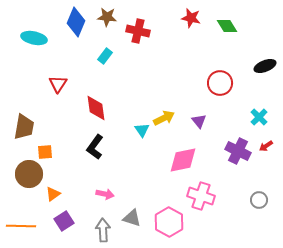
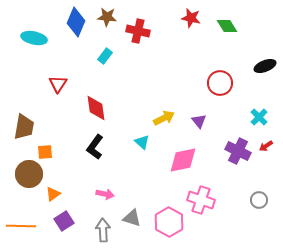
cyan triangle: moved 12 px down; rotated 14 degrees counterclockwise
pink cross: moved 4 px down
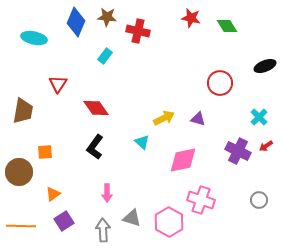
red diamond: rotated 28 degrees counterclockwise
purple triangle: moved 1 px left, 2 px up; rotated 35 degrees counterclockwise
brown trapezoid: moved 1 px left, 16 px up
brown circle: moved 10 px left, 2 px up
pink arrow: moved 2 px right, 1 px up; rotated 78 degrees clockwise
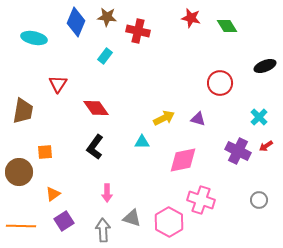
cyan triangle: rotated 42 degrees counterclockwise
